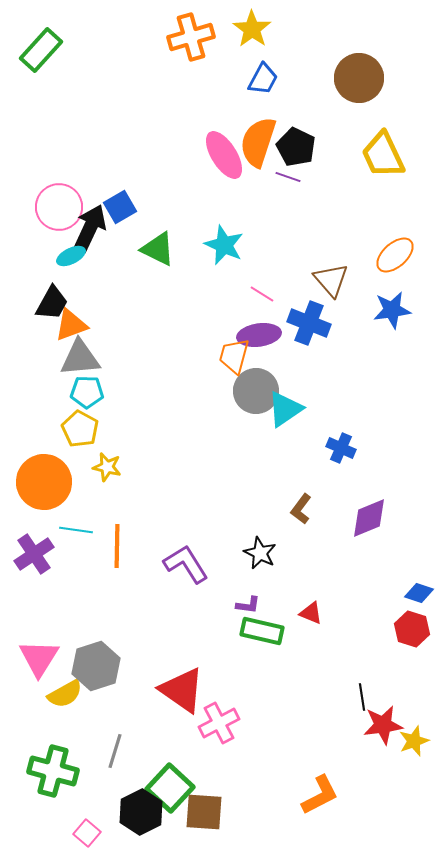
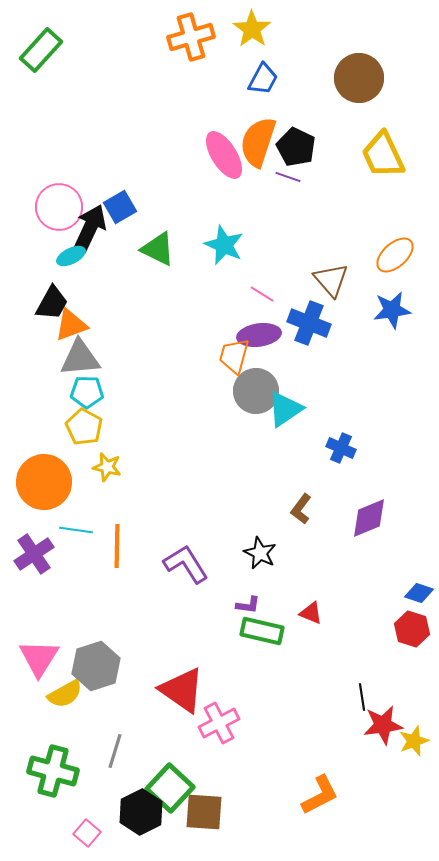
yellow pentagon at (80, 429): moved 4 px right, 2 px up
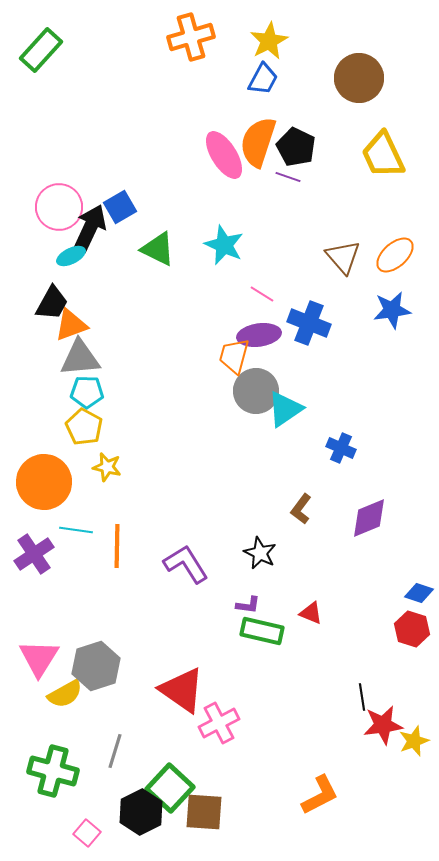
yellow star at (252, 29): moved 17 px right, 12 px down; rotated 9 degrees clockwise
brown triangle at (331, 280): moved 12 px right, 23 px up
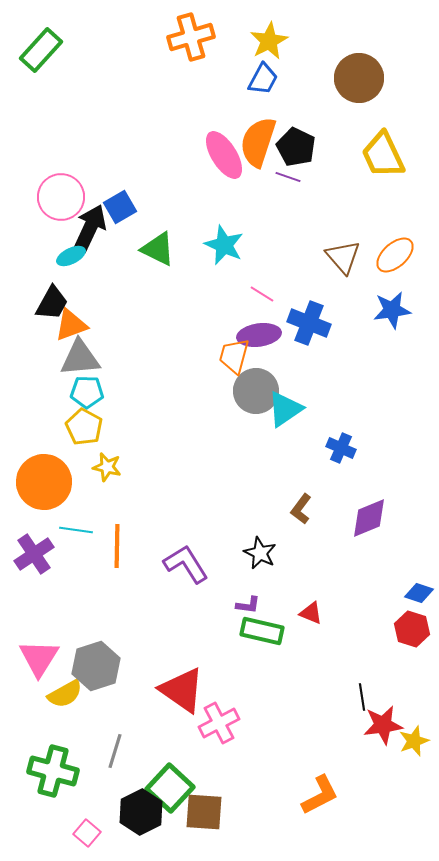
pink circle at (59, 207): moved 2 px right, 10 px up
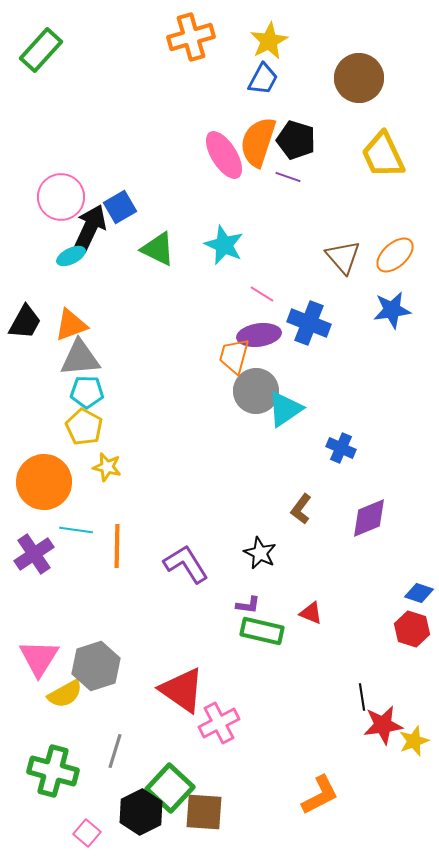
black pentagon at (296, 147): moved 7 px up; rotated 9 degrees counterclockwise
black trapezoid at (52, 303): moved 27 px left, 19 px down
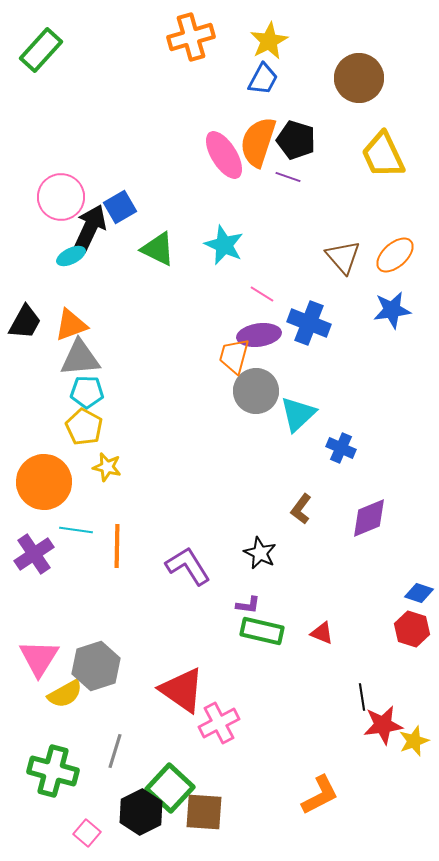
cyan triangle at (285, 409): moved 13 px right, 5 px down; rotated 9 degrees counterclockwise
purple L-shape at (186, 564): moved 2 px right, 2 px down
red triangle at (311, 613): moved 11 px right, 20 px down
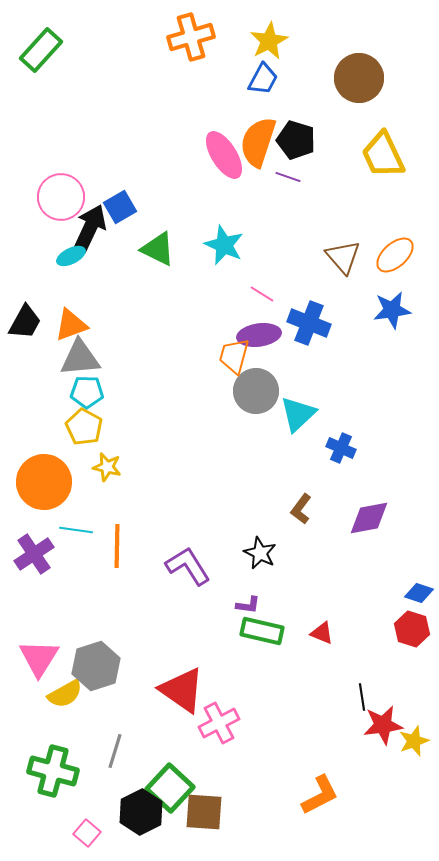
purple diamond at (369, 518): rotated 12 degrees clockwise
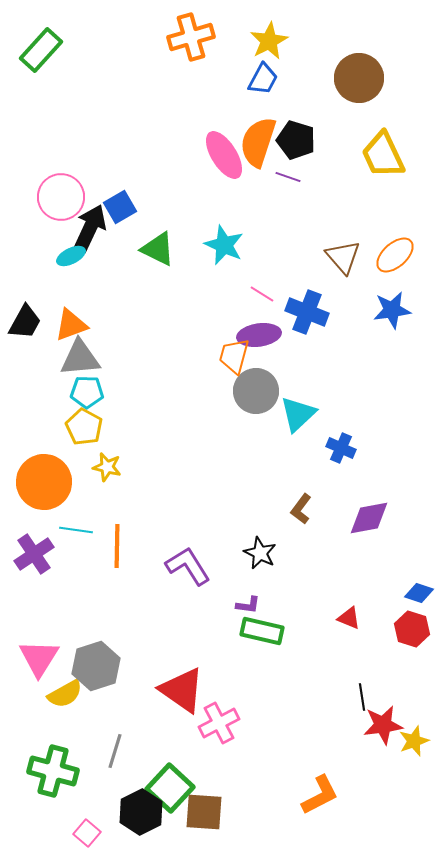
blue cross at (309, 323): moved 2 px left, 11 px up
red triangle at (322, 633): moved 27 px right, 15 px up
